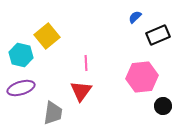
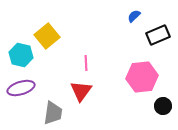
blue semicircle: moved 1 px left, 1 px up
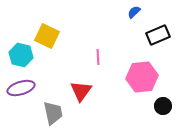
blue semicircle: moved 4 px up
yellow square: rotated 25 degrees counterclockwise
pink line: moved 12 px right, 6 px up
gray trapezoid: rotated 20 degrees counterclockwise
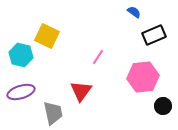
blue semicircle: rotated 80 degrees clockwise
black rectangle: moved 4 px left
pink line: rotated 35 degrees clockwise
pink hexagon: moved 1 px right
purple ellipse: moved 4 px down
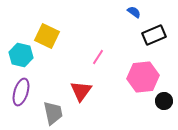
purple ellipse: rotated 56 degrees counterclockwise
black circle: moved 1 px right, 5 px up
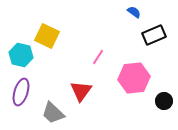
pink hexagon: moved 9 px left, 1 px down
gray trapezoid: rotated 145 degrees clockwise
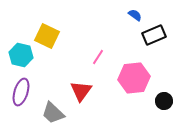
blue semicircle: moved 1 px right, 3 px down
